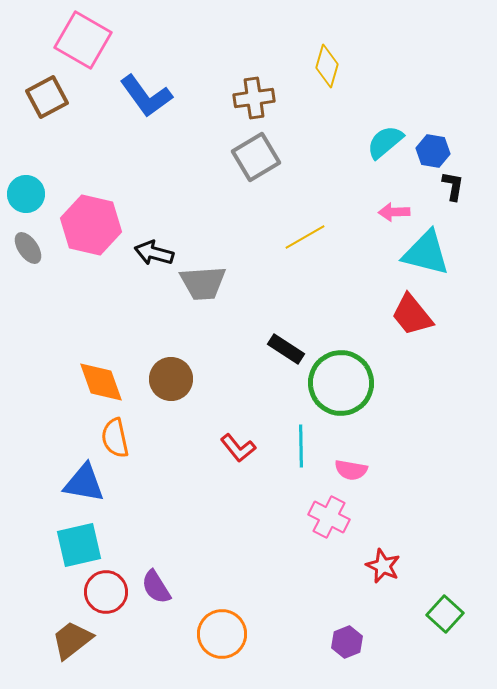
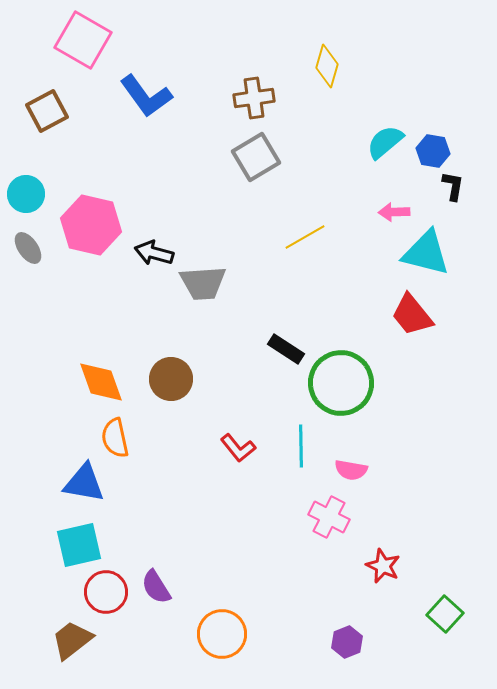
brown square: moved 14 px down
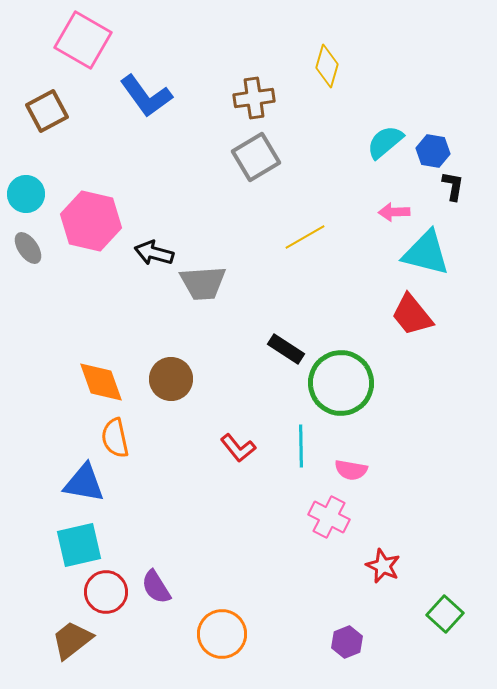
pink hexagon: moved 4 px up
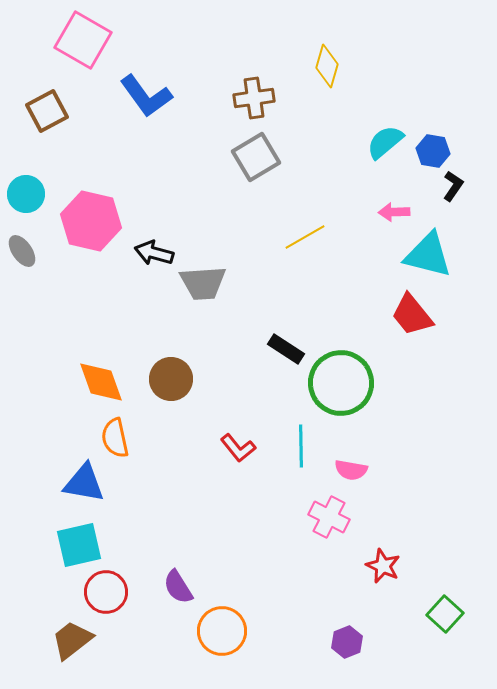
black L-shape: rotated 24 degrees clockwise
gray ellipse: moved 6 px left, 3 px down
cyan triangle: moved 2 px right, 2 px down
purple semicircle: moved 22 px right
orange circle: moved 3 px up
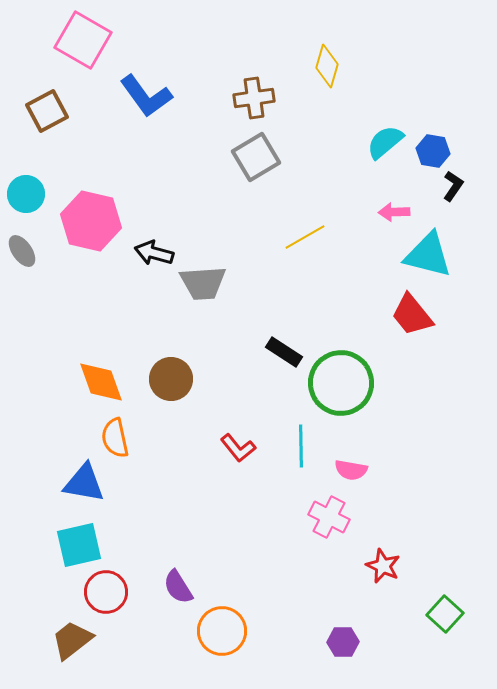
black rectangle: moved 2 px left, 3 px down
purple hexagon: moved 4 px left; rotated 20 degrees clockwise
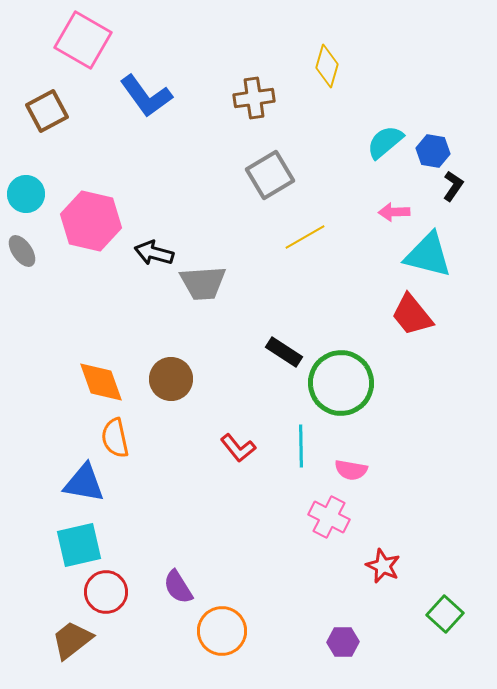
gray square: moved 14 px right, 18 px down
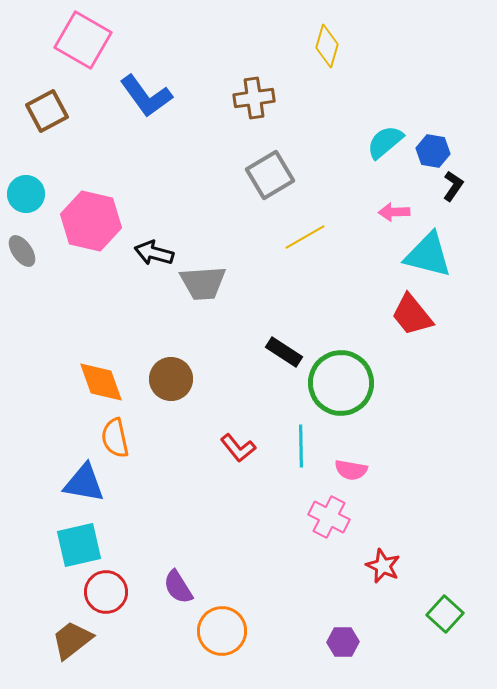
yellow diamond: moved 20 px up
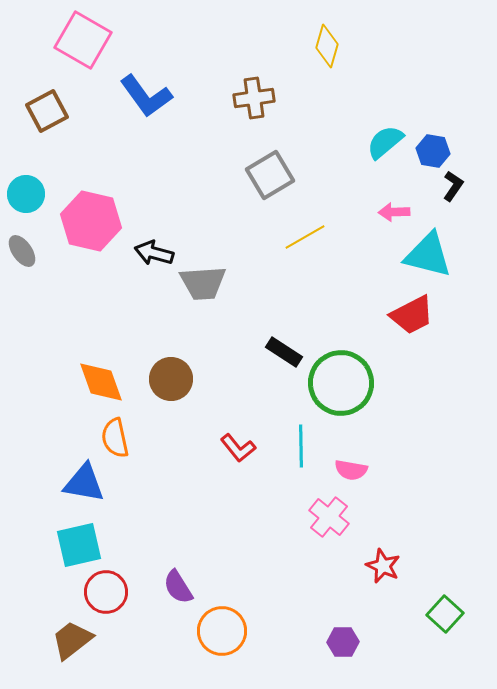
red trapezoid: rotated 78 degrees counterclockwise
pink cross: rotated 12 degrees clockwise
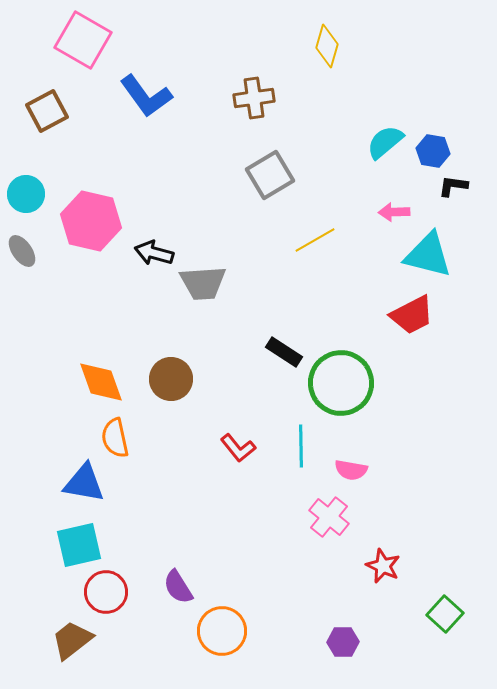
black L-shape: rotated 116 degrees counterclockwise
yellow line: moved 10 px right, 3 px down
